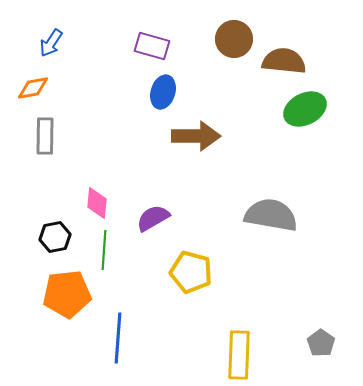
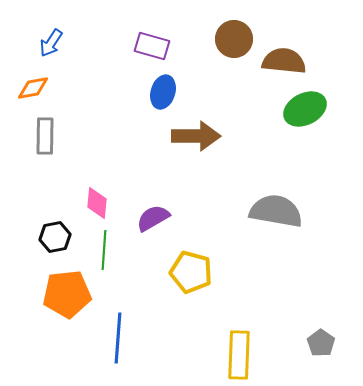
gray semicircle: moved 5 px right, 4 px up
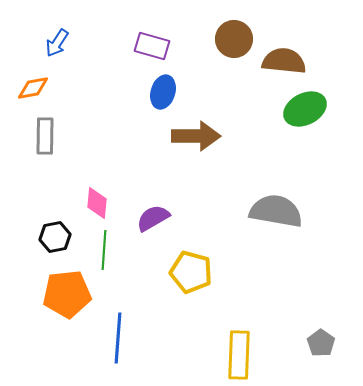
blue arrow: moved 6 px right
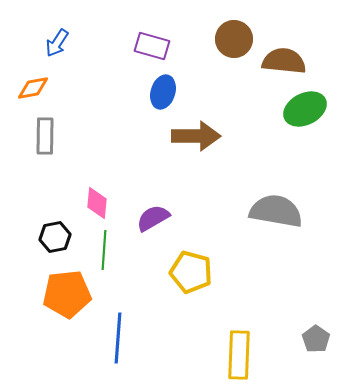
gray pentagon: moved 5 px left, 4 px up
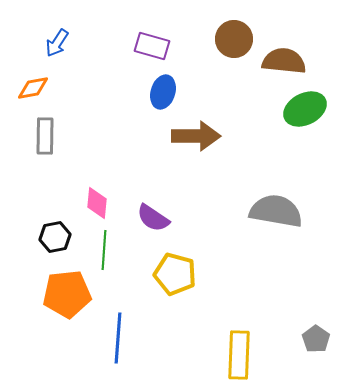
purple semicircle: rotated 116 degrees counterclockwise
yellow pentagon: moved 16 px left, 2 px down
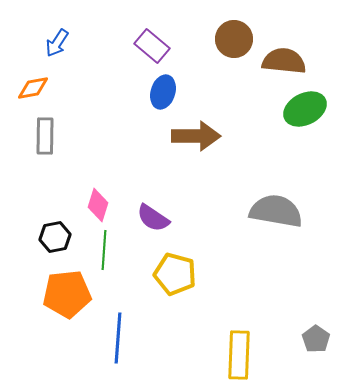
purple rectangle: rotated 24 degrees clockwise
pink diamond: moved 1 px right, 2 px down; rotated 12 degrees clockwise
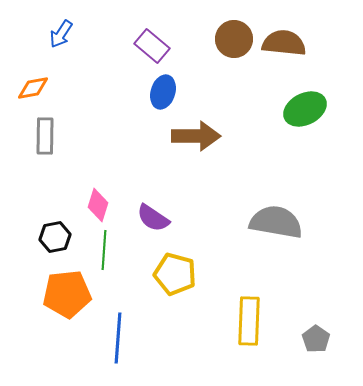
blue arrow: moved 4 px right, 9 px up
brown semicircle: moved 18 px up
gray semicircle: moved 11 px down
yellow rectangle: moved 10 px right, 34 px up
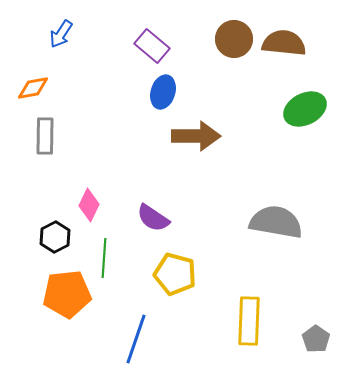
pink diamond: moved 9 px left; rotated 8 degrees clockwise
black hexagon: rotated 16 degrees counterclockwise
green line: moved 8 px down
blue line: moved 18 px right, 1 px down; rotated 15 degrees clockwise
